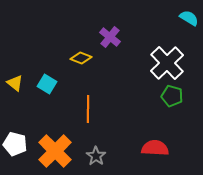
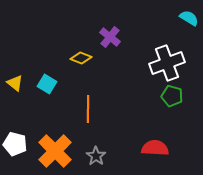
white cross: rotated 24 degrees clockwise
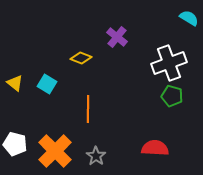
purple cross: moved 7 px right
white cross: moved 2 px right
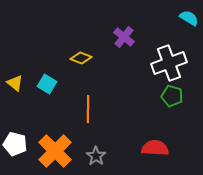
purple cross: moved 7 px right
